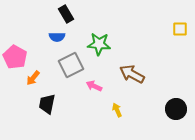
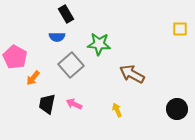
gray square: rotated 15 degrees counterclockwise
pink arrow: moved 20 px left, 18 px down
black circle: moved 1 px right
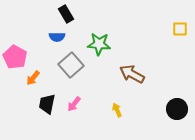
pink arrow: rotated 77 degrees counterclockwise
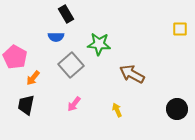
blue semicircle: moved 1 px left
black trapezoid: moved 21 px left, 1 px down
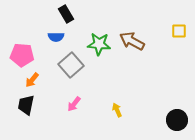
yellow square: moved 1 px left, 2 px down
pink pentagon: moved 7 px right, 2 px up; rotated 25 degrees counterclockwise
brown arrow: moved 33 px up
orange arrow: moved 1 px left, 2 px down
black circle: moved 11 px down
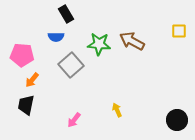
pink arrow: moved 16 px down
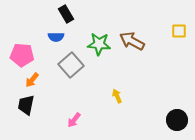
yellow arrow: moved 14 px up
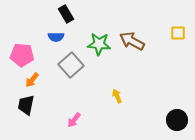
yellow square: moved 1 px left, 2 px down
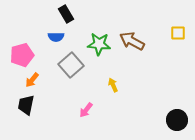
pink pentagon: rotated 20 degrees counterclockwise
yellow arrow: moved 4 px left, 11 px up
pink arrow: moved 12 px right, 10 px up
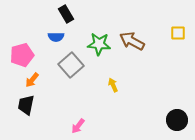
pink arrow: moved 8 px left, 16 px down
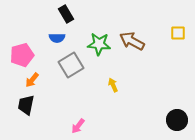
blue semicircle: moved 1 px right, 1 px down
gray square: rotated 10 degrees clockwise
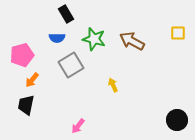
green star: moved 5 px left, 5 px up; rotated 10 degrees clockwise
